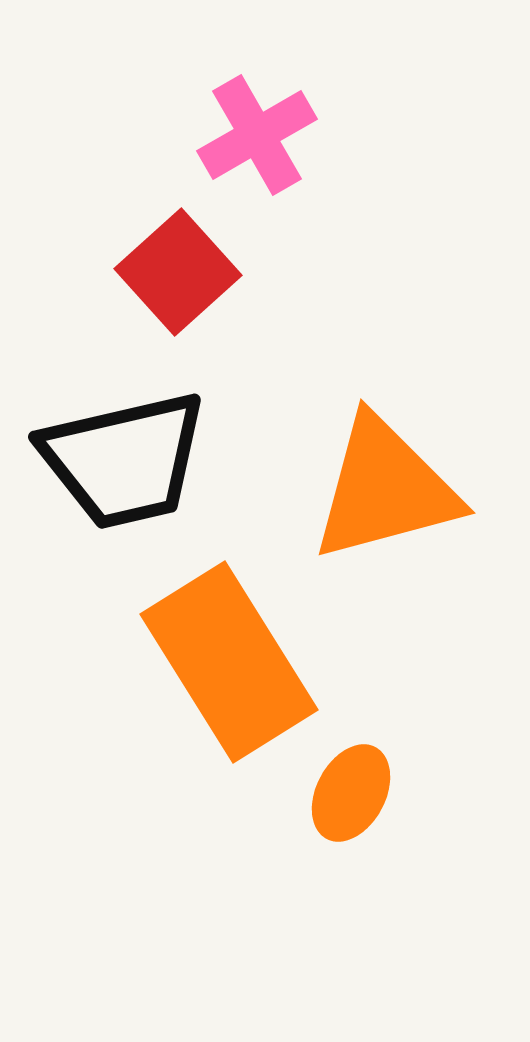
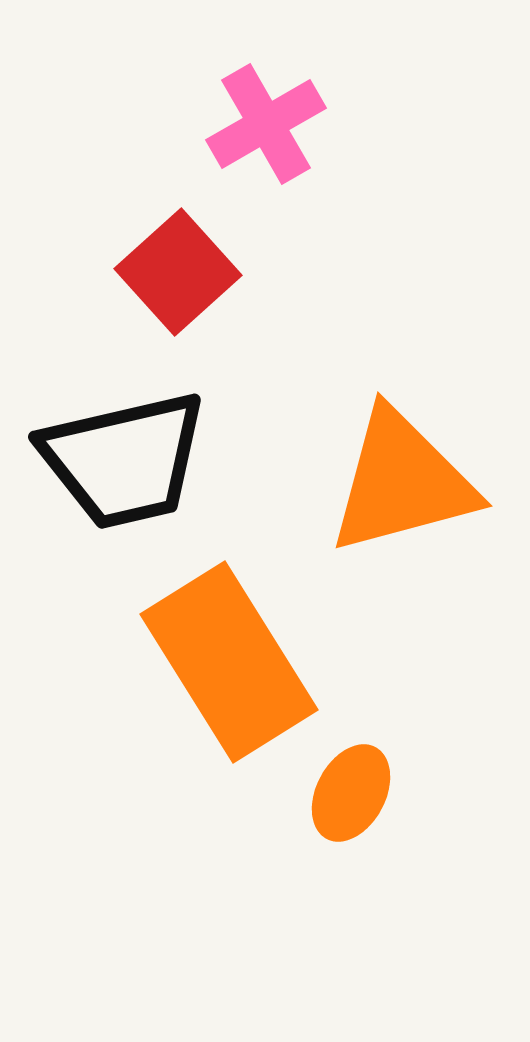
pink cross: moved 9 px right, 11 px up
orange triangle: moved 17 px right, 7 px up
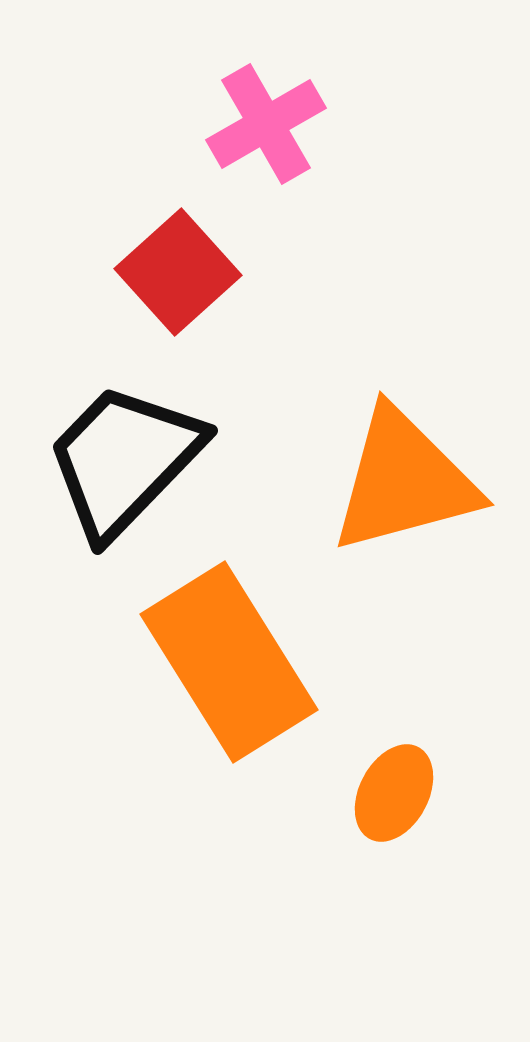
black trapezoid: rotated 147 degrees clockwise
orange triangle: moved 2 px right, 1 px up
orange ellipse: moved 43 px right
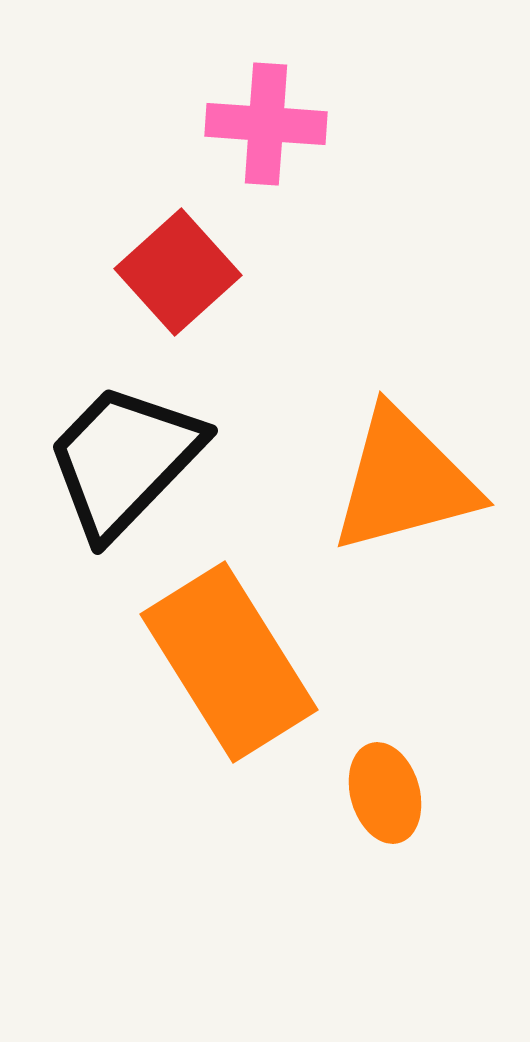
pink cross: rotated 34 degrees clockwise
orange ellipse: moved 9 px left; rotated 44 degrees counterclockwise
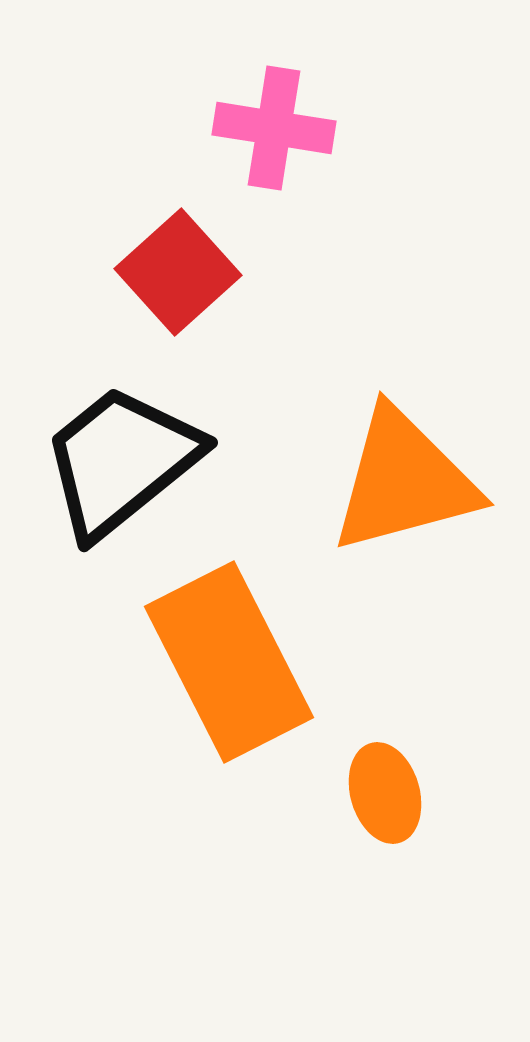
pink cross: moved 8 px right, 4 px down; rotated 5 degrees clockwise
black trapezoid: moved 3 px left, 1 px down; rotated 7 degrees clockwise
orange rectangle: rotated 5 degrees clockwise
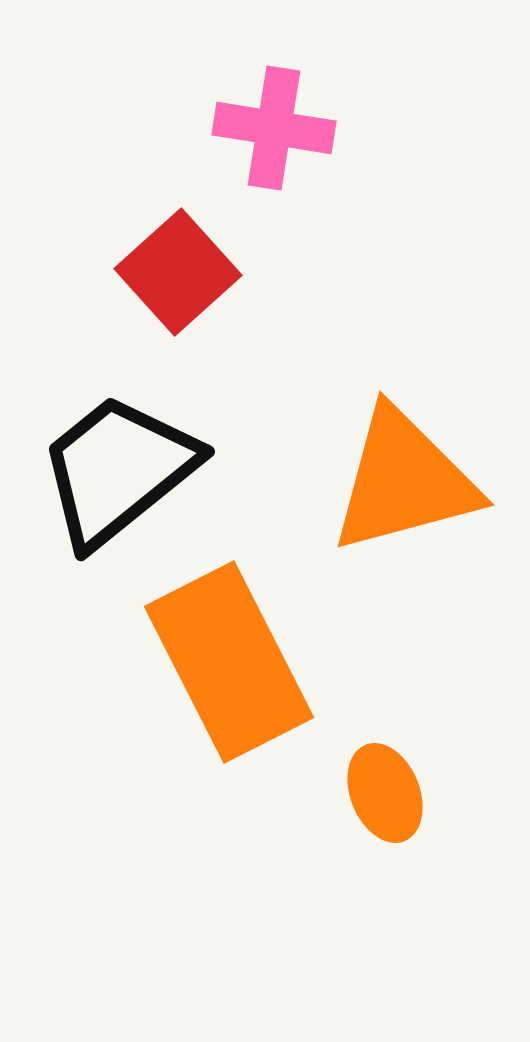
black trapezoid: moved 3 px left, 9 px down
orange ellipse: rotated 6 degrees counterclockwise
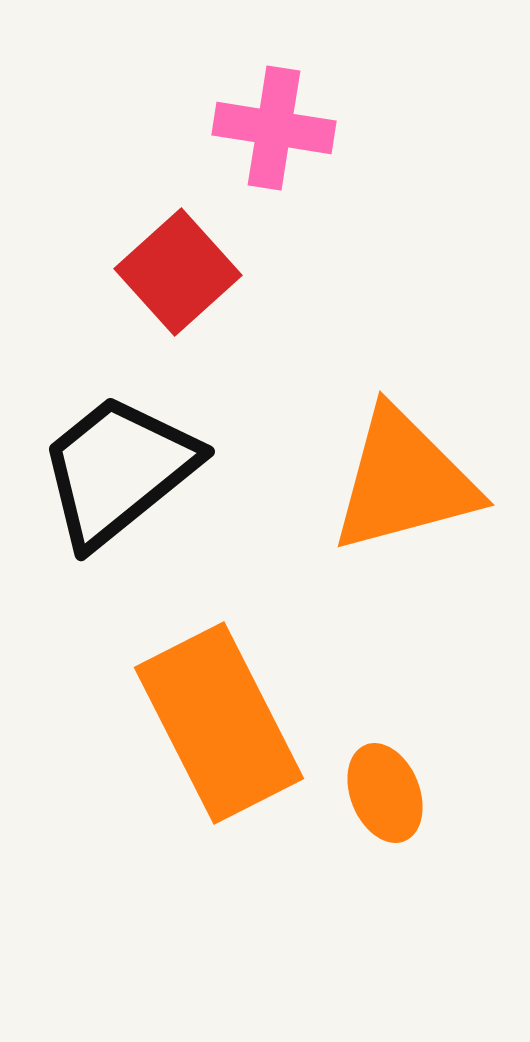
orange rectangle: moved 10 px left, 61 px down
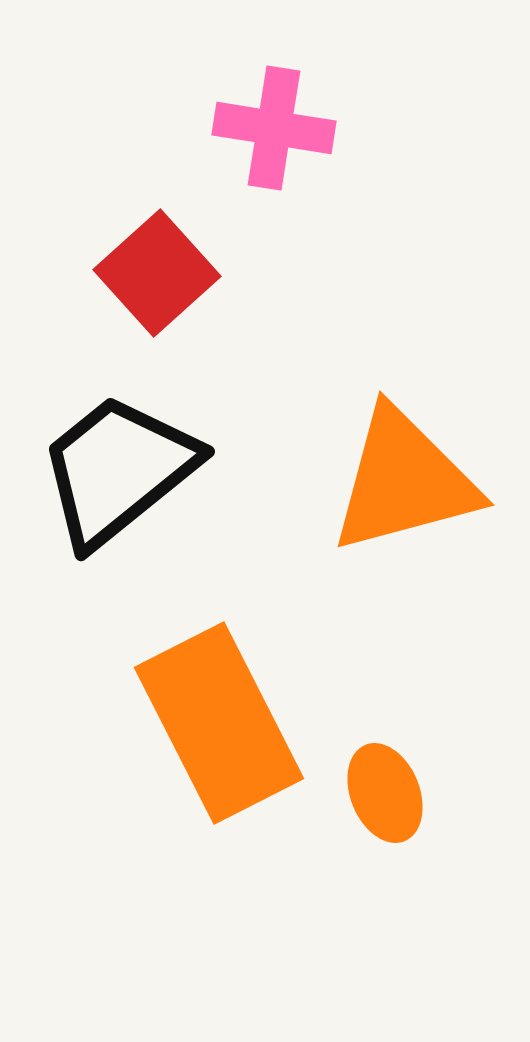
red square: moved 21 px left, 1 px down
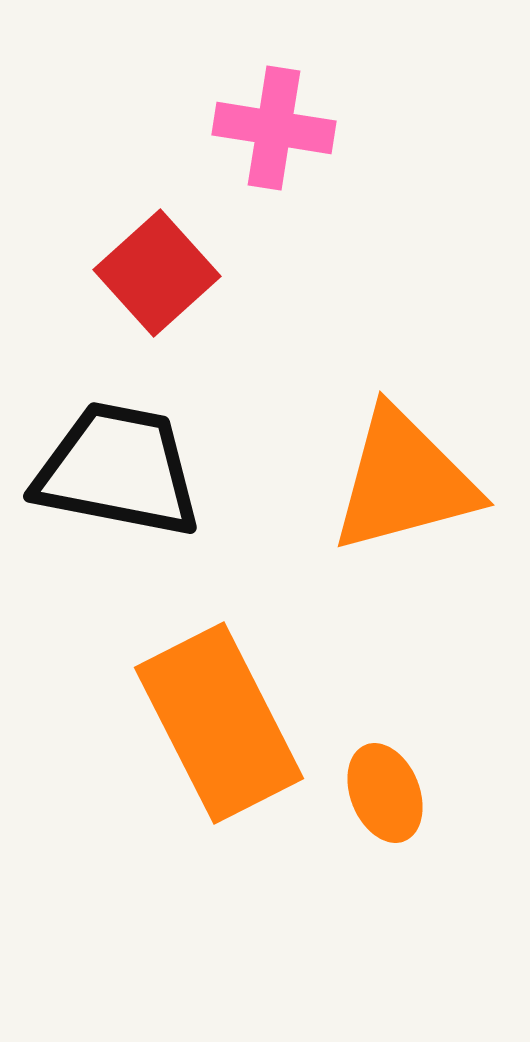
black trapezoid: rotated 50 degrees clockwise
